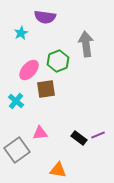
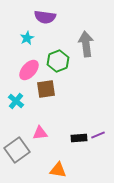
cyan star: moved 6 px right, 5 px down
black rectangle: rotated 42 degrees counterclockwise
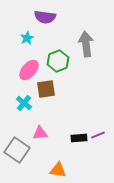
cyan cross: moved 8 px right, 2 px down
gray square: rotated 20 degrees counterclockwise
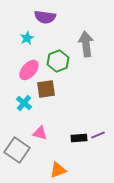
pink triangle: rotated 21 degrees clockwise
orange triangle: rotated 30 degrees counterclockwise
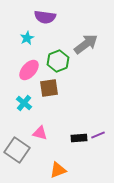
gray arrow: rotated 60 degrees clockwise
brown square: moved 3 px right, 1 px up
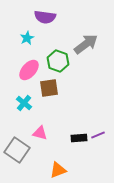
green hexagon: rotated 20 degrees counterclockwise
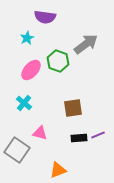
pink ellipse: moved 2 px right
brown square: moved 24 px right, 20 px down
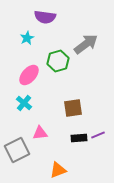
green hexagon: rotated 25 degrees clockwise
pink ellipse: moved 2 px left, 5 px down
pink triangle: rotated 21 degrees counterclockwise
gray square: rotated 30 degrees clockwise
